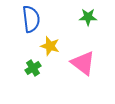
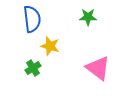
blue semicircle: moved 1 px right
pink triangle: moved 15 px right, 5 px down
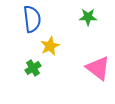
yellow star: rotated 30 degrees clockwise
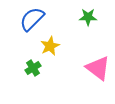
blue semicircle: rotated 128 degrees counterclockwise
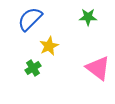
blue semicircle: moved 2 px left
yellow star: moved 1 px left
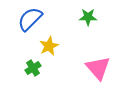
pink triangle: rotated 12 degrees clockwise
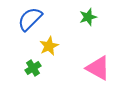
green star: rotated 18 degrees counterclockwise
pink triangle: rotated 20 degrees counterclockwise
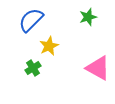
blue semicircle: moved 1 px right, 1 px down
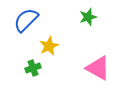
blue semicircle: moved 5 px left
green cross: rotated 14 degrees clockwise
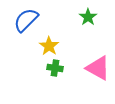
green star: rotated 18 degrees counterclockwise
yellow star: rotated 12 degrees counterclockwise
green cross: moved 22 px right; rotated 28 degrees clockwise
